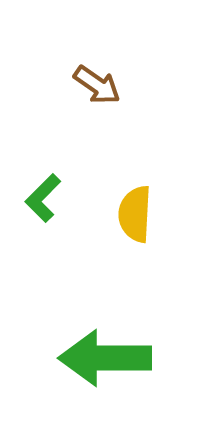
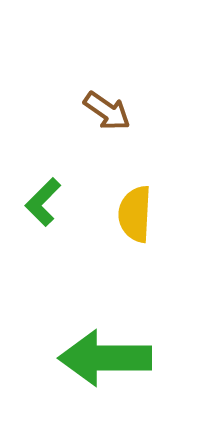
brown arrow: moved 10 px right, 26 px down
green L-shape: moved 4 px down
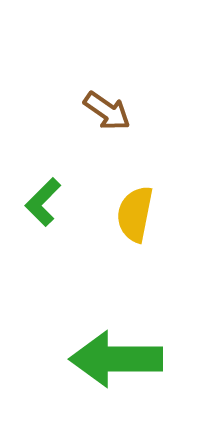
yellow semicircle: rotated 8 degrees clockwise
green arrow: moved 11 px right, 1 px down
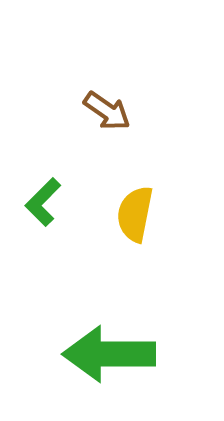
green arrow: moved 7 px left, 5 px up
